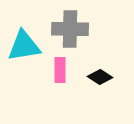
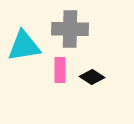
black diamond: moved 8 px left
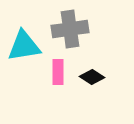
gray cross: rotated 9 degrees counterclockwise
pink rectangle: moved 2 px left, 2 px down
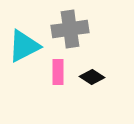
cyan triangle: rotated 18 degrees counterclockwise
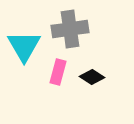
cyan triangle: rotated 33 degrees counterclockwise
pink rectangle: rotated 15 degrees clockwise
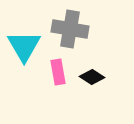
gray cross: rotated 18 degrees clockwise
pink rectangle: rotated 25 degrees counterclockwise
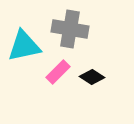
cyan triangle: rotated 48 degrees clockwise
pink rectangle: rotated 55 degrees clockwise
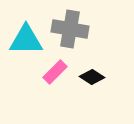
cyan triangle: moved 2 px right, 6 px up; rotated 12 degrees clockwise
pink rectangle: moved 3 px left
